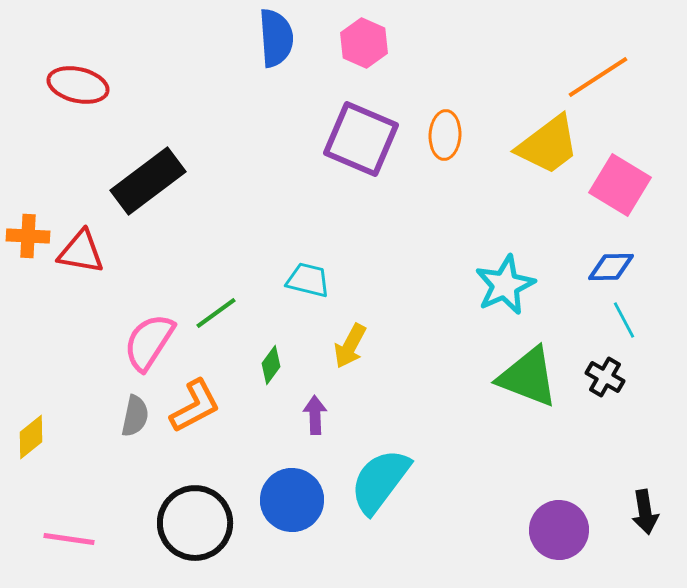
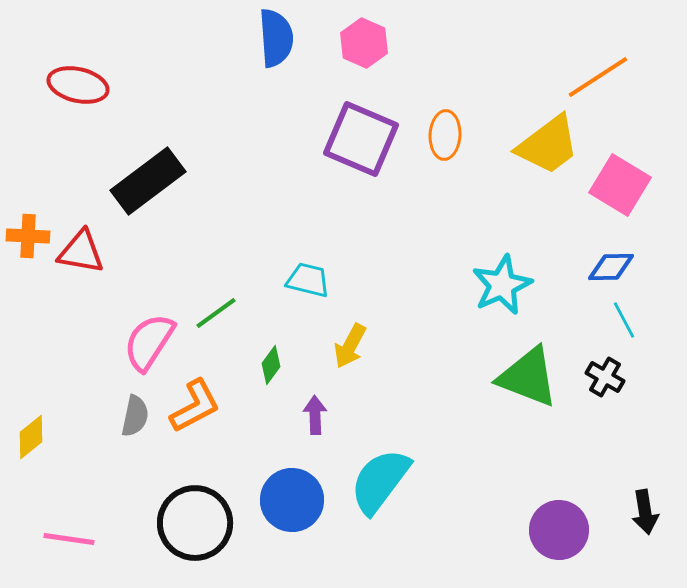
cyan star: moved 3 px left
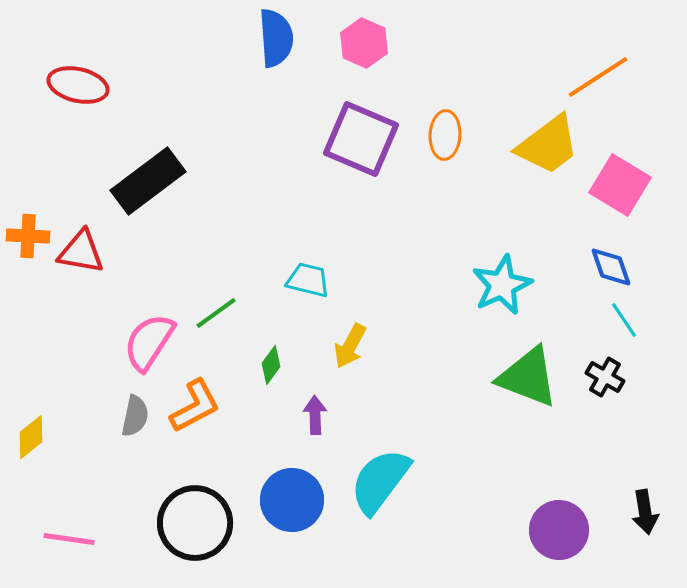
blue diamond: rotated 72 degrees clockwise
cyan line: rotated 6 degrees counterclockwise
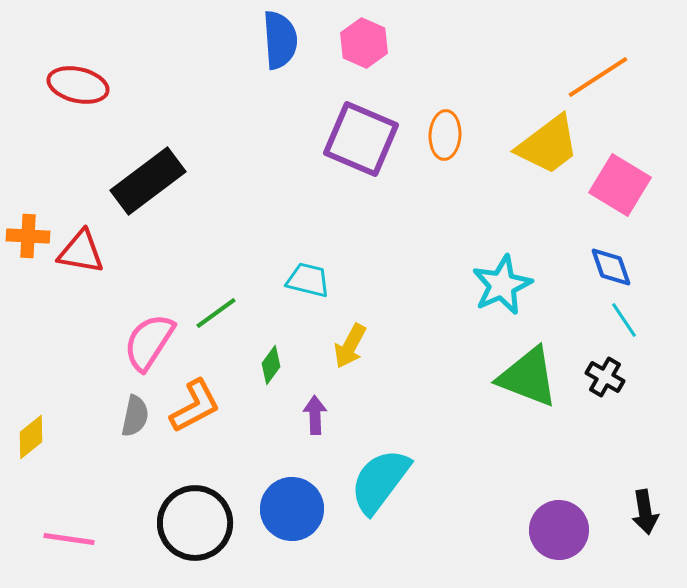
blue semicircle: moved 4 px right, 2 px down
blue circle: moved 9 px down
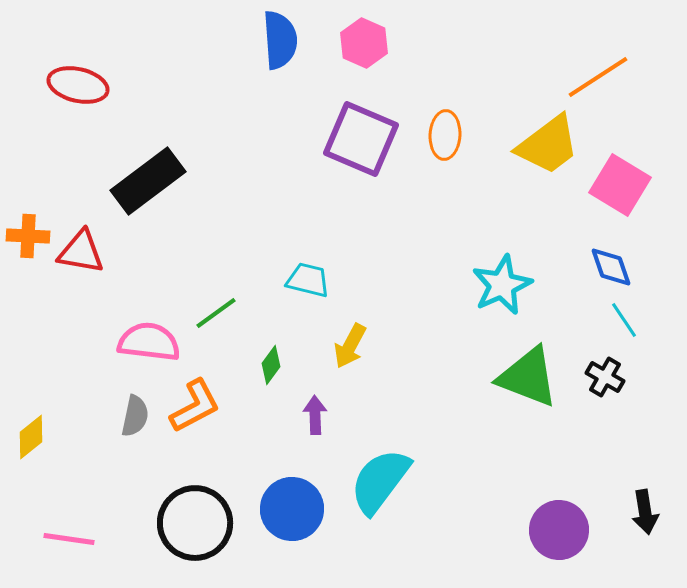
pink semicircle: rotated 64 degrees clockwise
